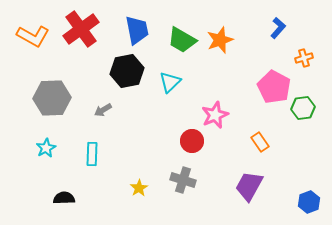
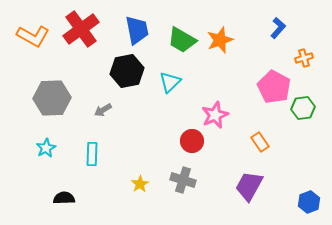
yellow star: moved 1 px right, 4 px up
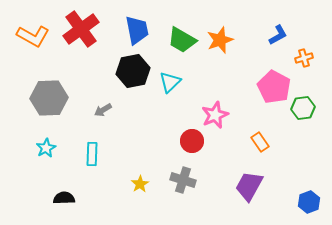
blue L-shape: moved 7 px down; rotated 20 degrees clockwise
black hexagon: moved 6 px right
gray hexagon: moved 3 px left
